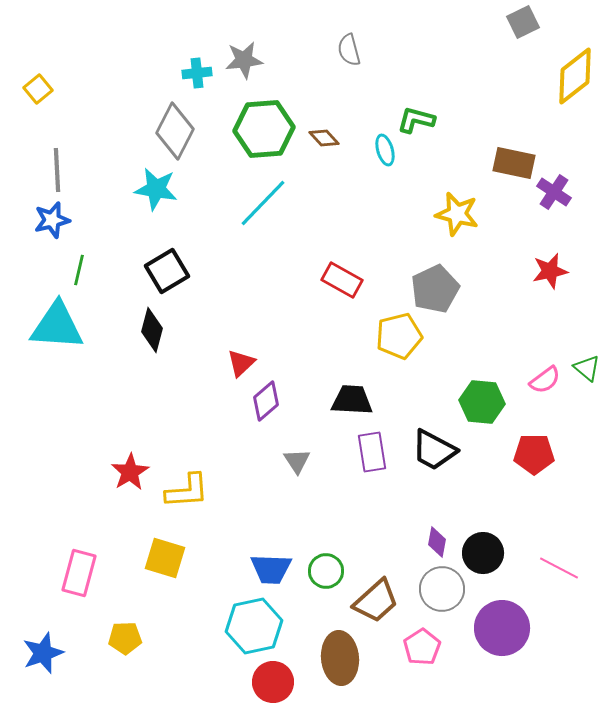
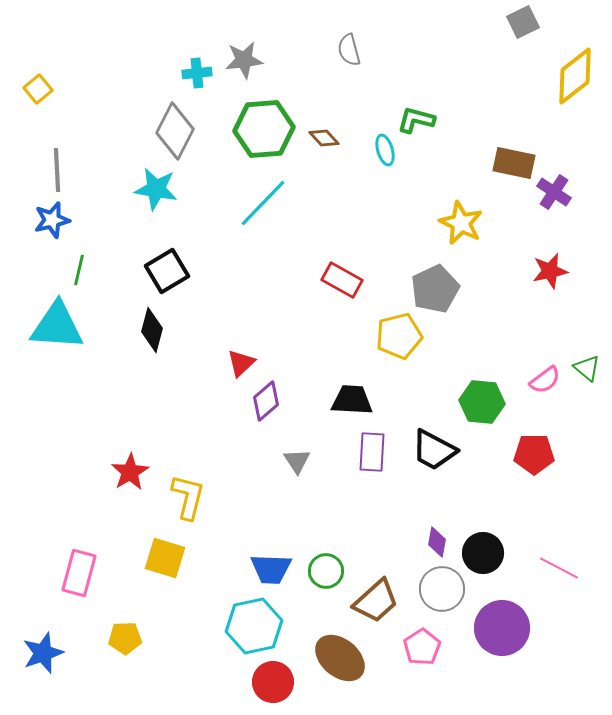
yellow star at (457, 214): moved 4 px right, 9 px down; rotated 12 degrees clockwise
purple rectangle at (372, 452): rotated 12 degrees clockwise
yellow L-shape at (187, 491): moved 1 px right, 6 px down; rotated 72 degrees counterclockwise
brown ellipse at (340, 658): rotated 45 degrees counterclockwise
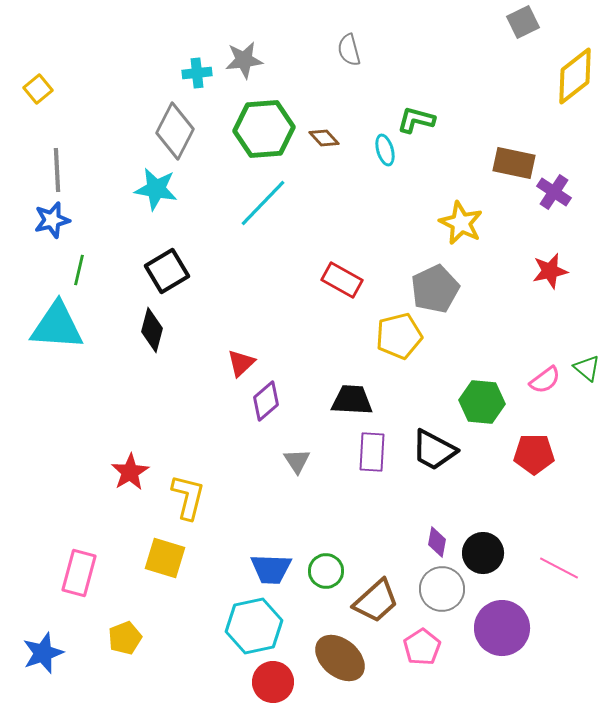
yellow pentagon at (125, 638): rotated 20 degrees counterclockwise
